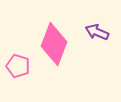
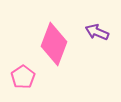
pink pentagon: moved 5 px right, 11 px down; rotated 20 degrees clockwise
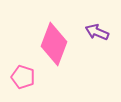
pink pentagon: rotated 20 degrees counterclockwise
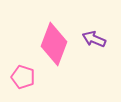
purple arrow: moved 3 px left, 7 px down
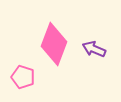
purple arrow: moved 10 px down
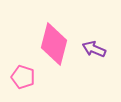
pink diamond: rotated 6 degrees counterclockwise
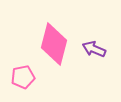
pink pentagon: rotated 30 degrees counterclockwise
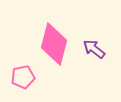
purple arrow: rotated 15 degrees clockwise
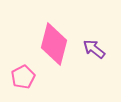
pink pentagon: rotated 15 degrees counterclockwise
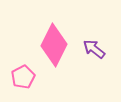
pink diamond: moved 1 px down; rotated 12 degrees clockwise
